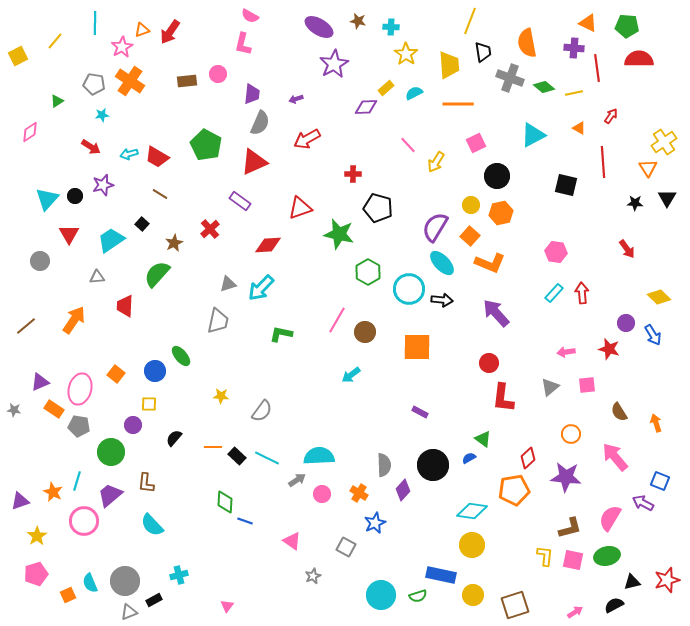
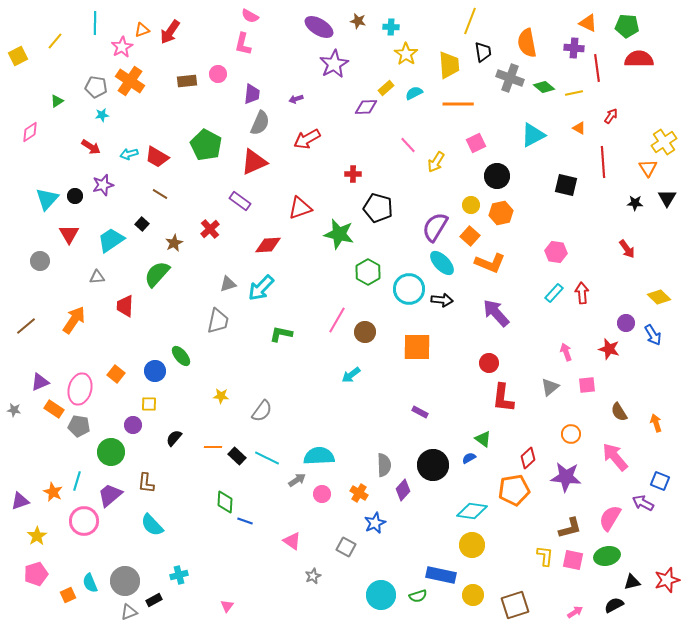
gray pentagon at (94, 84): moved 2 px right, 3 px down
pink arrow at (566, 352): rotated 78 degrees clockwise
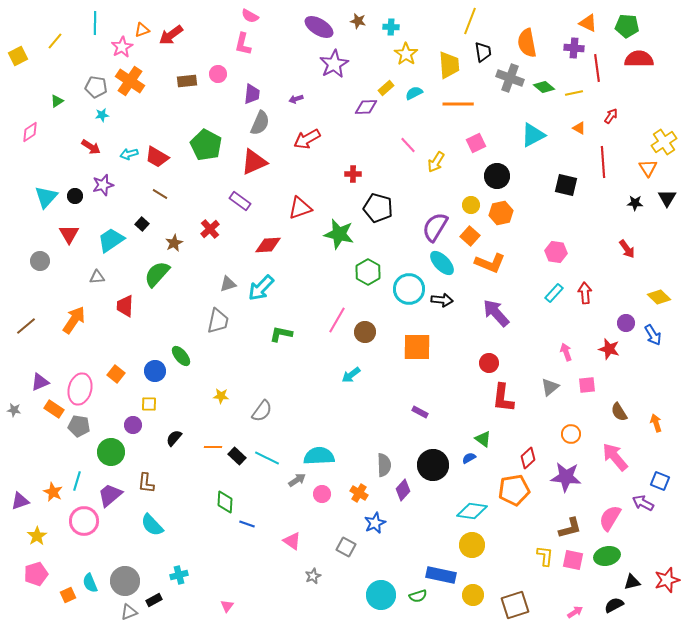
red arrow at (170, 32): moved 1 px right, 3 px down; rotated 20 degrees clockwise
cyan triangle at (47, 199): moved 1 px left, 2 px up
red arrow at (582, 293): moved 3 px right
blue line at (245, 521): moved 2 px right, 3 px down
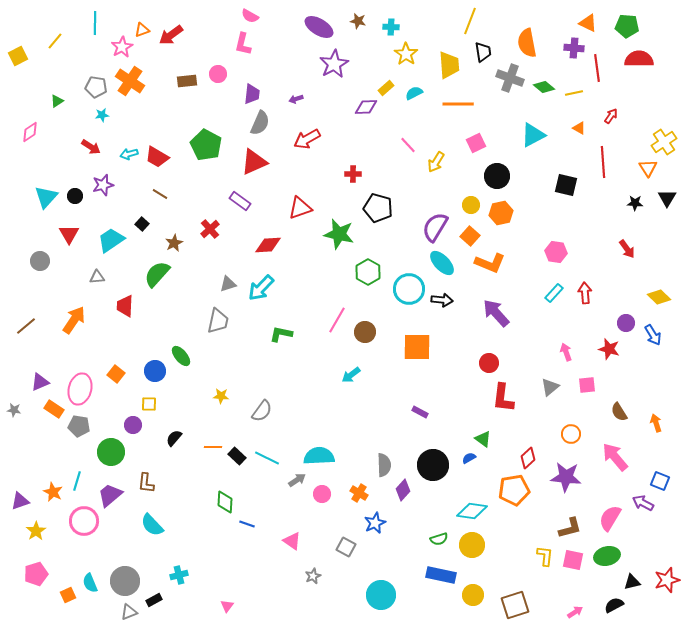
yellow star at (37, 536): moved 1 px left, 5 px up
green semicircle at (418, 596): moved 21 px right, 57 px up
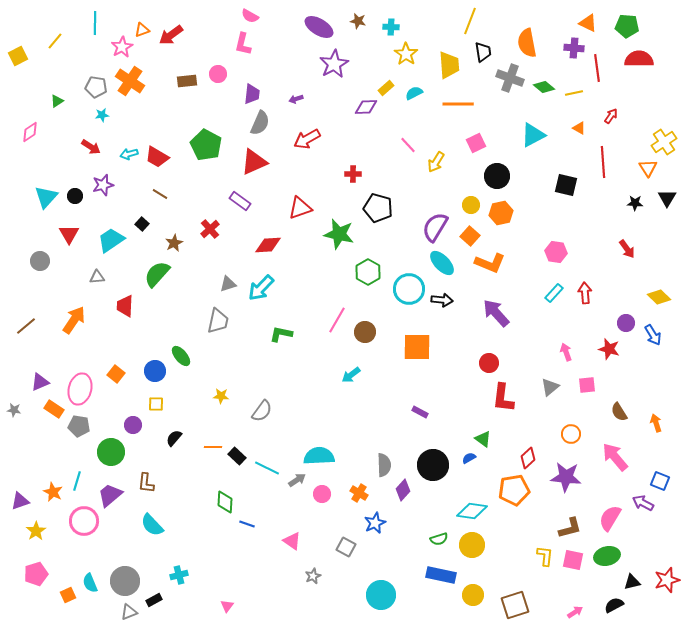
yellow square at (149, 404): moved 7 px right
cyan line at (267, 458): moved 10 px down
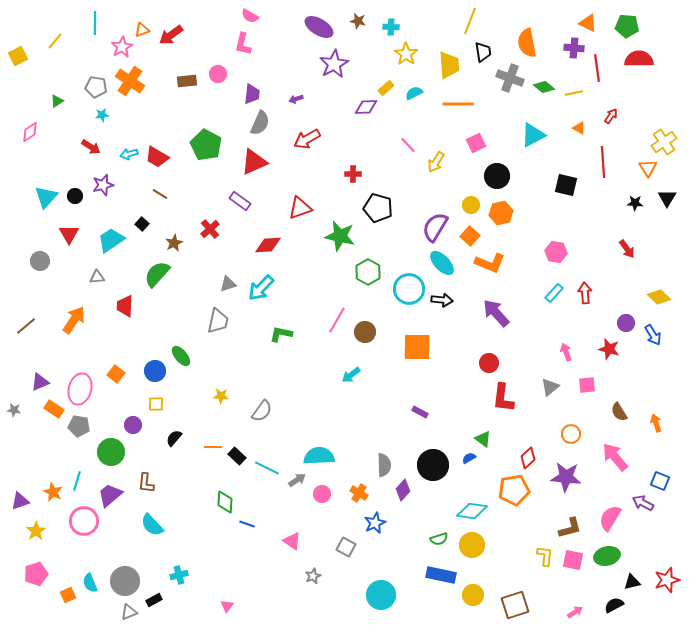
green star at (339, 234): moved 1 px right, 2 px down
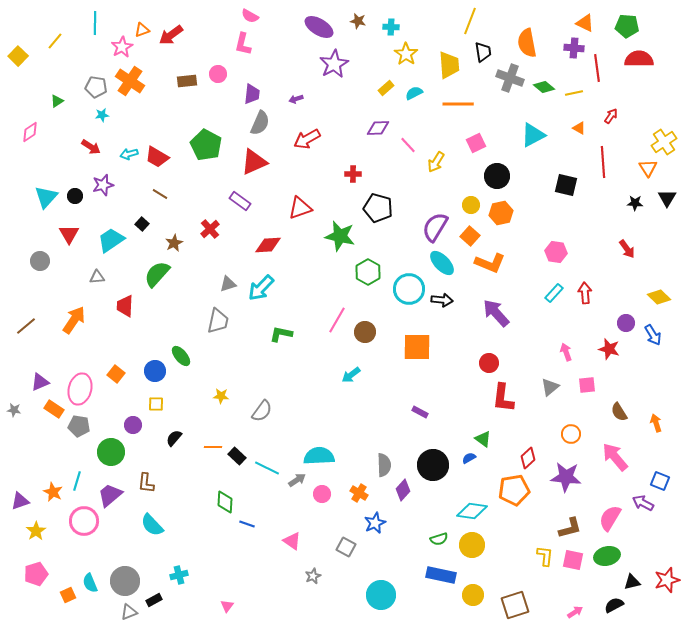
orange triangle at (588, 23): moved 3 px left
yellow square at (18, 56): rotated 18 degrees counterclockwise
purple diamond at (366, 107): moved 12 px right, 21 px down
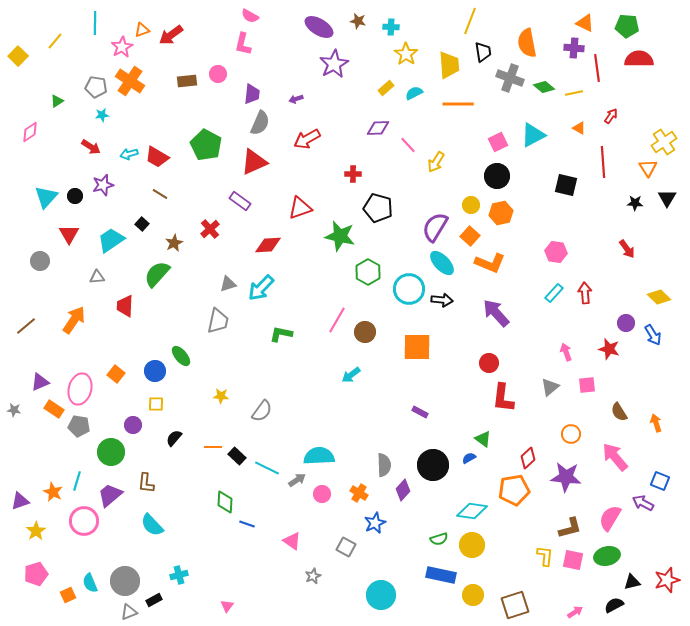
pink square at (476, 143): moved 22 px right, 1 px up
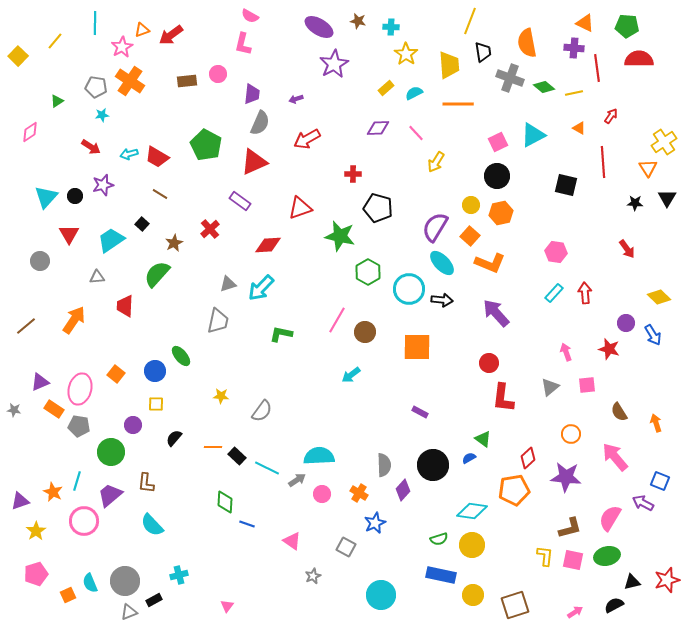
pink line at (408, 145): moved 8 px right, 12 px up
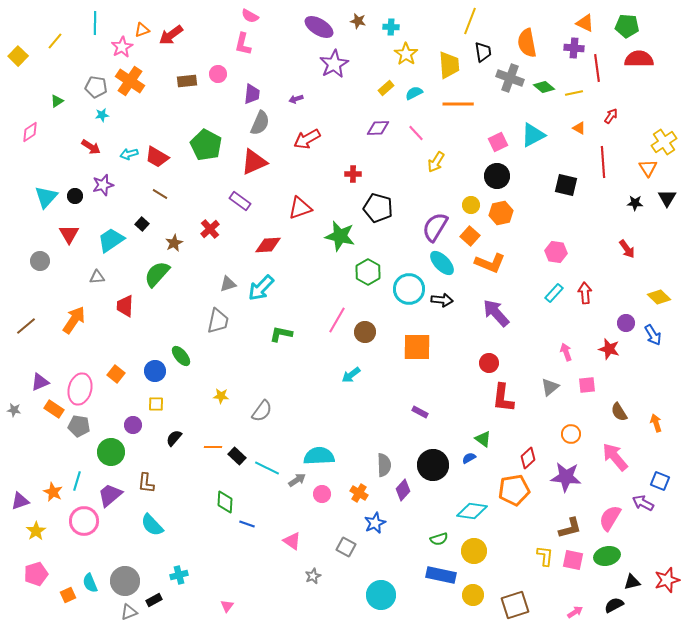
yellow circle at (472, 545): moved 2 px right, 6 px down
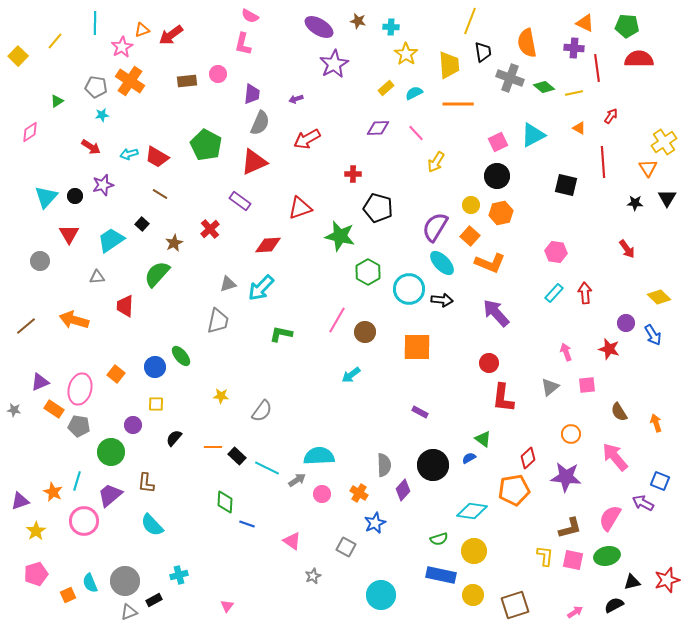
orange arrow at (74, 320): rotated 108 degrees counterclockwise
blue circle at (155, 371): moved 4 px up
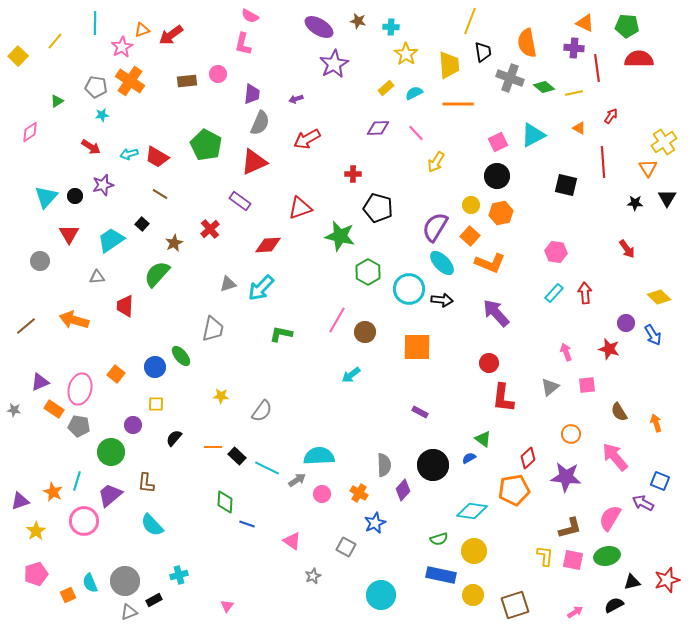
gray trapezoid at (218, 321): moved 5 px left, 8 px down
